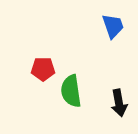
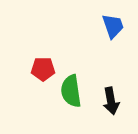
black arrow: moved 8 px left, 2 px up
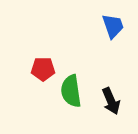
black arrow: rotated 12 degrees counterclockwise
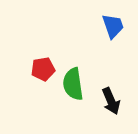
red pentagon: rotated 10 degrees counterclockwise
green semicircle: moved 2 px right, 7 px up
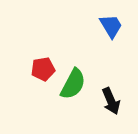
blue trapezoid: moved 2 px left; rotated 12 degrees counterclockwise
green semicircle: rotated 144 degrees counterclockwise
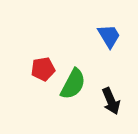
blue trapezoid: moved 2 px left, 10 px down
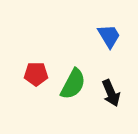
red pentagon: moved 7 px left, 5 px down; rotated 10 degrees clockwise
black arrow: moved 8 px up
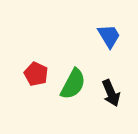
red pentagon: rotated 25 degrees clockwise
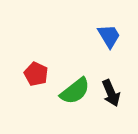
green semicircle: moved 2 px right, 7 px down; rotated 24 degrees clockwise
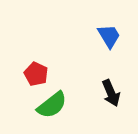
green semicircle: moved 23 px left, 14 px down
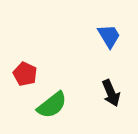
red pentagon: moved 11 px left
